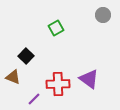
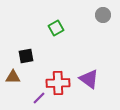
black square: rotated 35 degrees clockwise
brown triangle: rotated 21 degrees counterclockwise
red cross: moved 1 px up
purple line: moved 5 px right, 1 px up
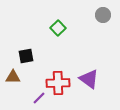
green square: moved 2 px right; rotated 14 degrees counterclockwise
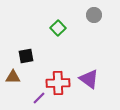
gray circle: moved 9 px left
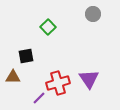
gray circle: moved 1 px left, 1 px up
green square: moved 10 px left, 1 px up
purple triangle: rotated 20 degrees clockwise
red cross: rotated 15 degrees counterclockwise
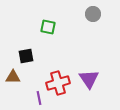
green square: rotated 35 degrees counterclockwise
purple line: rotated 56 degrees counterclockwise
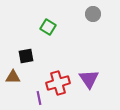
green square: rotated 21 degrees clockwise
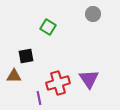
brown triangle: moved 1 px right, 1 px up
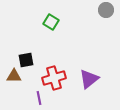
gray circle: moved 13 px right, 4 px up
green square: moved 3 px right, 5 px up
black square: moved 4 px down
purple triangle: rotated 25 degrees clockwise
red cross: moved 4 px left, 5 px up
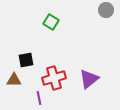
brown triangle: moved 4 px down
